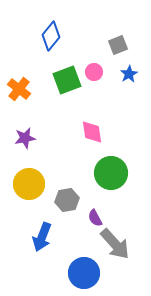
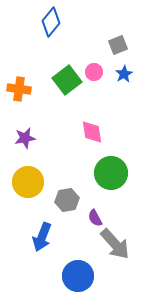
blue diamond: moved 14 px up
blue star: moved 5 px left
green square: rotated 16 degrees counterclockwise
orange cross: rotated 30 degrees counterclockwise
yellow circle: moved 1 px left, 2 px up
blue circle: moved 6 px left, 3 px down
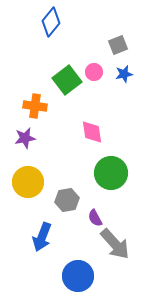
blue star: rotated 18 degrees clockwise
orange cross: moved 16 px right, 17 px down
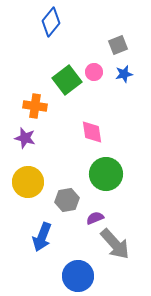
purple star: rotated 25 degrees clockwise
green circle: moved 5 px left, 1 px down
purple semicircle: rotated 96 degrees clockwise
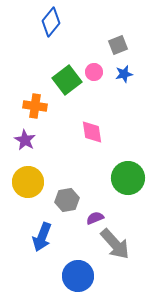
purple star: moved 2 px down; rotated 15 degrees clockwise
green circle: moved 22 px right, 4 px down
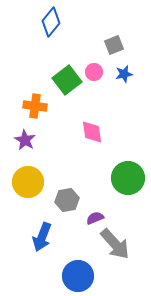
gray square: moved 4 px left
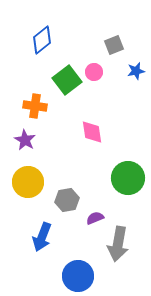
blue diamond: moved 9 px left, 18 px down; rotated 12 degrees clockwise
blue star: moved 12 px right, 3 px up
gray arrow: moved 3 px right; rotated 52 degrees clockwise
